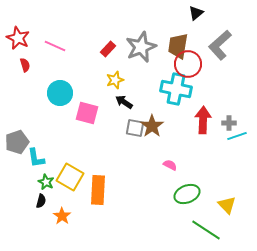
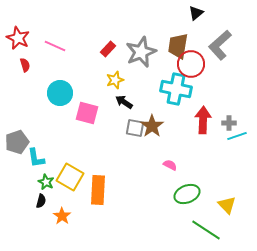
gray star: moved 5 px down
red circle: moved 3 px right
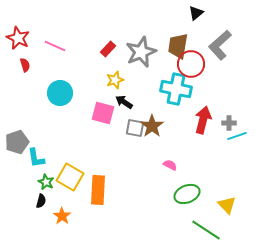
pink square: moved 16 px right
red arrow: rotated 12 degrees clockwise
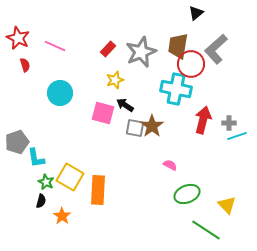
gray L-shape: moved 4 px left, 4 px down
black arrow: moved 1 px right, 3 px down
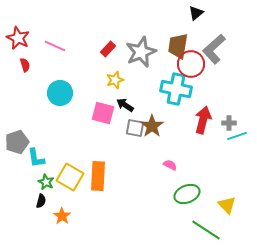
gray L-shape: moved 2 px left
orange rectangle: moved 14 px up
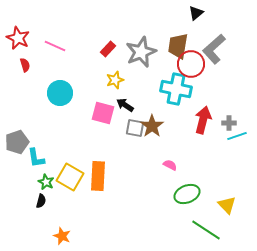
orange star: moved 20 px down; rotated 12 degrees counterclockwise
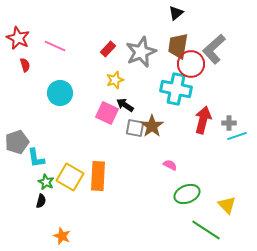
black triangle: moved 20 px left
pink square: moved 4 px right; rotated 10 degrees clockwise
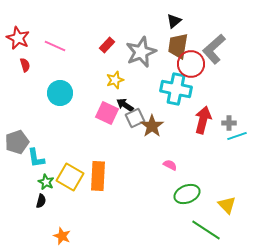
black triangle: moved 2 px left, 8 px down
red rectangle: moved 1 px left, 4 px up
gray square: moved 10 px up; rotated 36 degrees counterclockwise
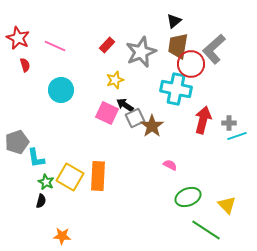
cyan circle: moved 1 px right, 3 px up
green ellipse: moved 1 px right, 3 px down
orange star: rotated 18 degrees counterclockwise
